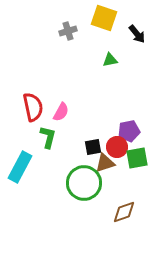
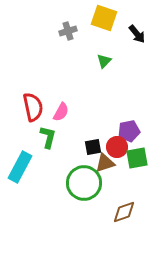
green triangle: moved 6 px left, 1 px down; rotated 35 degrees counterclockwise
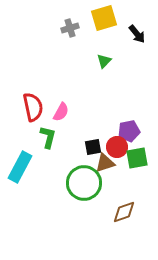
yellow square: rotated 36 degrees counterclockwise
gray cross: moved 2 px right, 3 px up
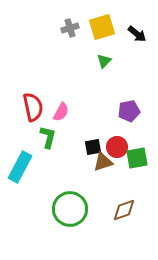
yellow square: moved 2 px left, 9 px down
black arrow: rotated 12 degrees counterclockwise
purple pentagon: moved 20 px up
brown triangle: moved 2 px left, 1 px up
green circle: moved 14 px left, 26 px down
brown diamond: moved 2 px up
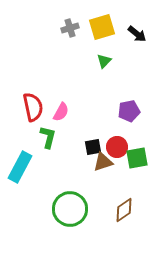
brown diamond: rotated 15 degrees counterclockwise
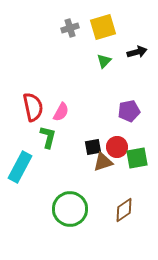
yellow square: moved 1 px right
black arrow: moved 18 px down; rotated 54 degrees counterclockwise
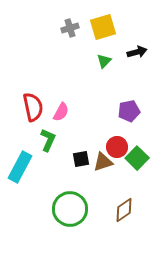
green L-shape: moved 3 px down; rotated 10 degrees clockwise
black square: moved 12 px left, 12 px down
green square: rotated 35 degrees counterclockwise
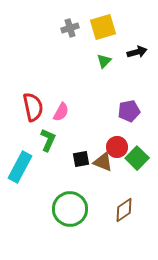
brown triangle: rotated 40 degrees clockwise
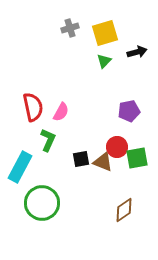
yellow square: moved 2 px right, 6 px down
green square: rotated 35 degrees clockwise
green circle: moved 28 px left, 6 px up
